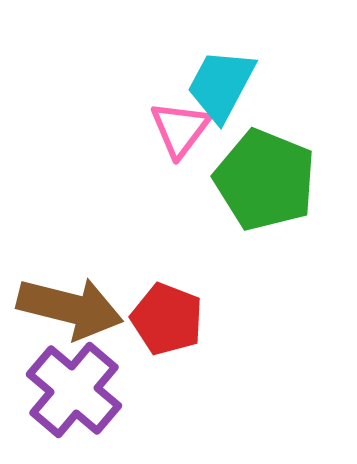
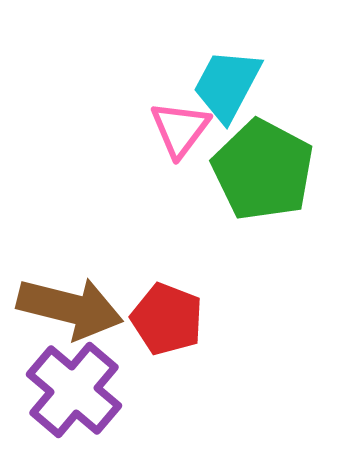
cyan trapezoid: moved 6 px right
green pentagon: moved 2 px left, 10 px up; rotated 6 degrees clockwise
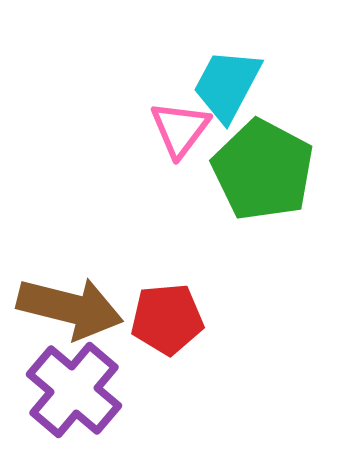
red pentagon: rotated 26 degrees counterclockwise
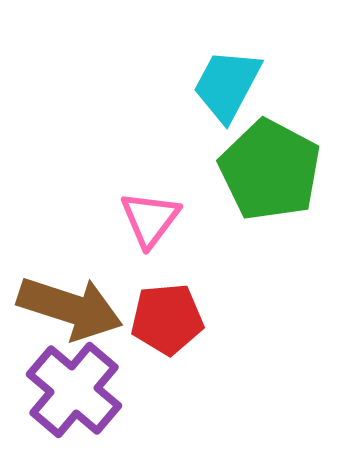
pink triangle: moved 30 px left, 90 px down
green pentagon: moved 7 px right
brown arrow: rotated 4 degrees clockwise
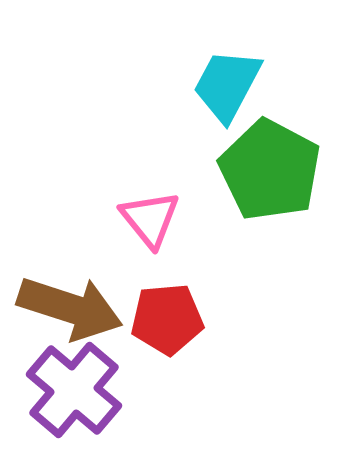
pink triangle: rotated 16 degrees counterclockwise
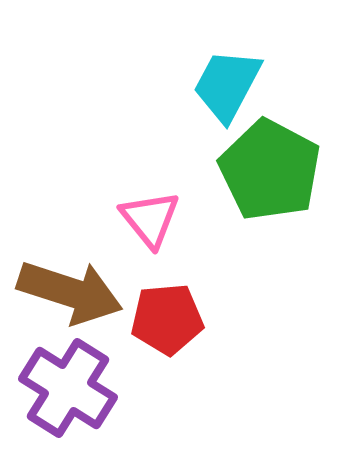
brown arrow: moved 16 px up
purple cross: moved 6 px left, 2 px up; rotated 8 degrees counterclockwise
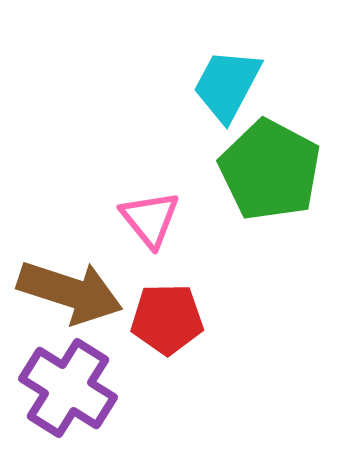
red pentagon: rotated 4 degrees clockwise
